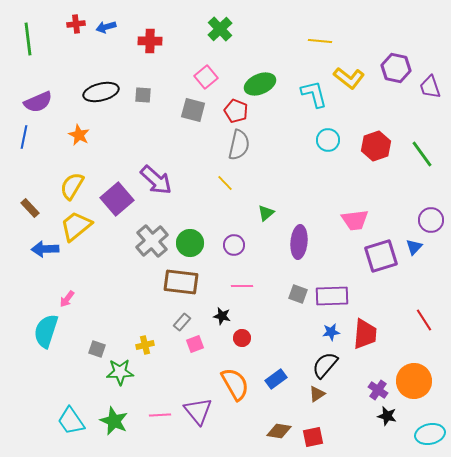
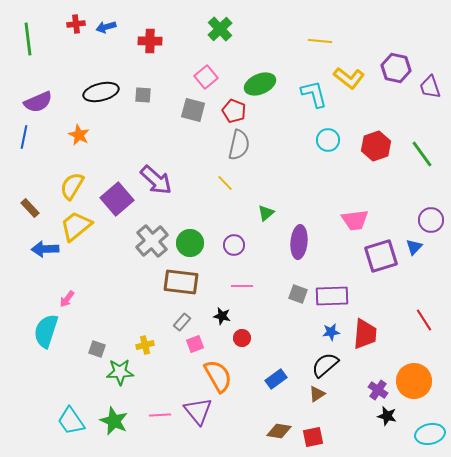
red pentagon at (236, 111): moved 2 px left
black semicircle at (325, 365): rotated 8 degrees clockwise
orange semicircle at (235, 384): moved 17 px left, 8 px up
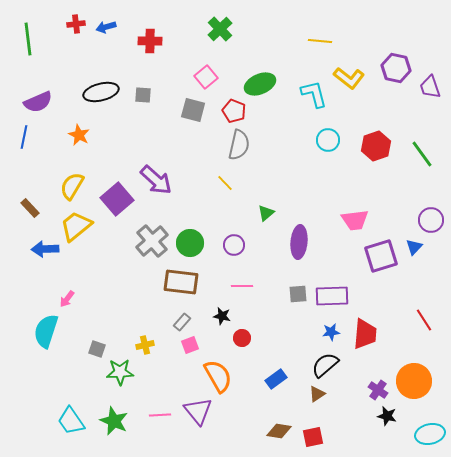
gray square at (298, 294): rotated 24 degrees counterclockwise
pink square at (195, 344): moved 5 px left, 1 px down
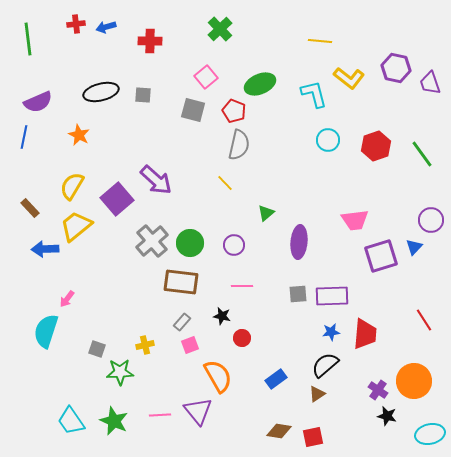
purple trapezoid at (430, 87): moved 4 px up
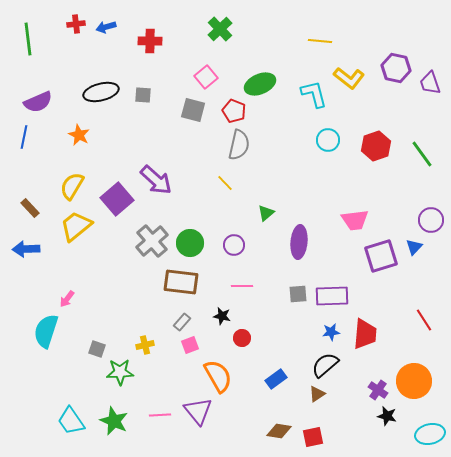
blue arrow at (45, 249): moved 19 px left
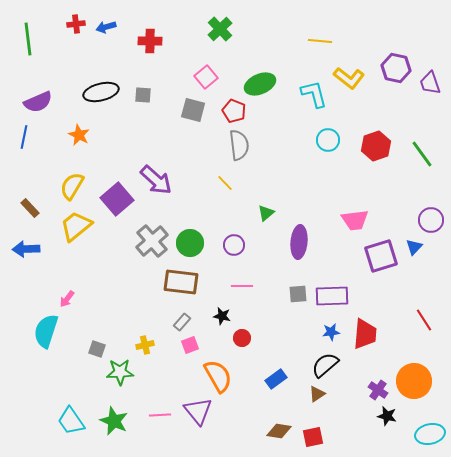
gray semicircle at (239, 145): rotated 20 degrees counterclockwise
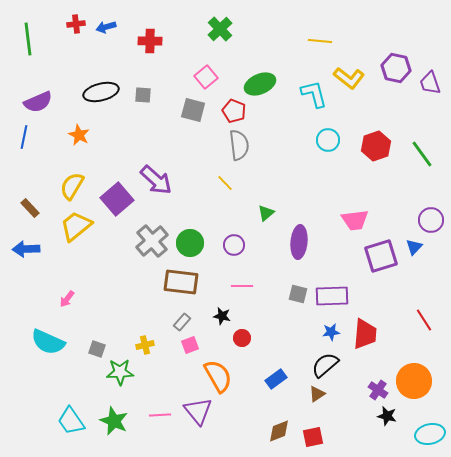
gray square at (298, 294): rotated 18 degrees clockwise
cyan semicircle at (46, 331): moved 2 px right, 11 px down; rotated 84 degrees counterclockwise
brown diamond at (279, 431): rotated 30 degrees counterclockwise
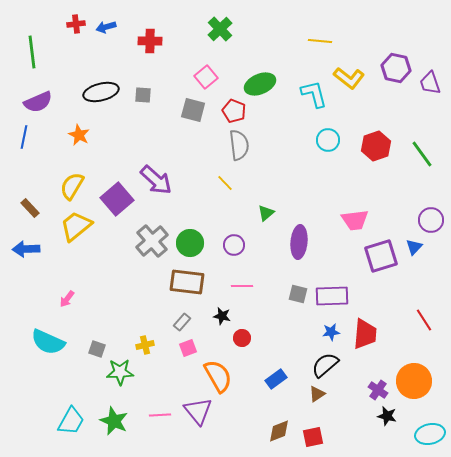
green line at (28, 39): moved 4 px right, 13 px down
brown rectangle at (181, 282): moved 6 px right
pink square at (190, 345): moved 2 px left, 3 px down
cyan trapezoid at (71, 421): rotated 116 degrees counterclockwise
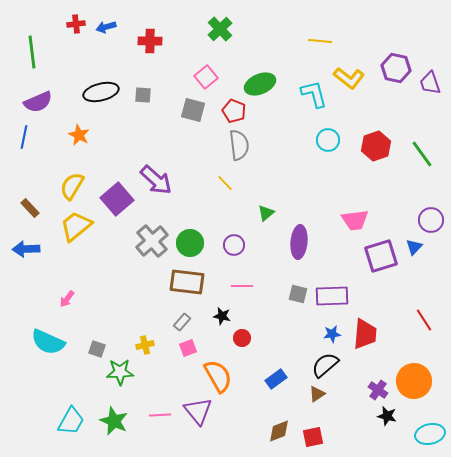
blue star at (331, 332): moved 1 px right, 2 px down
